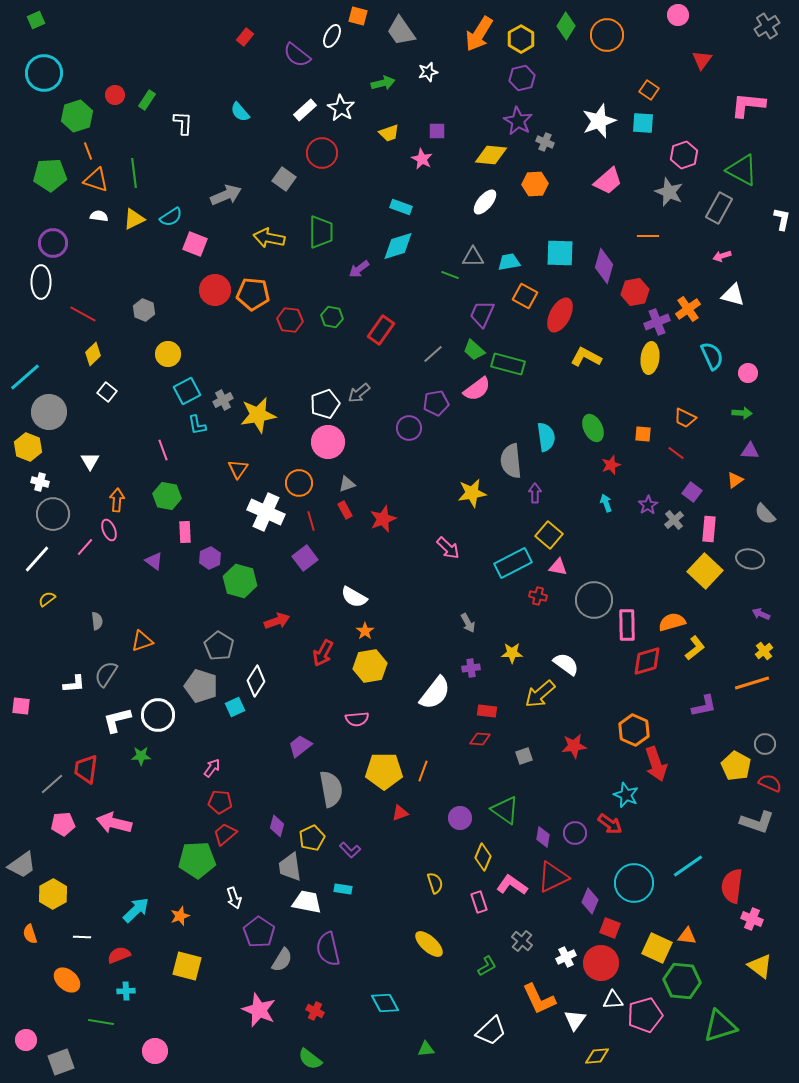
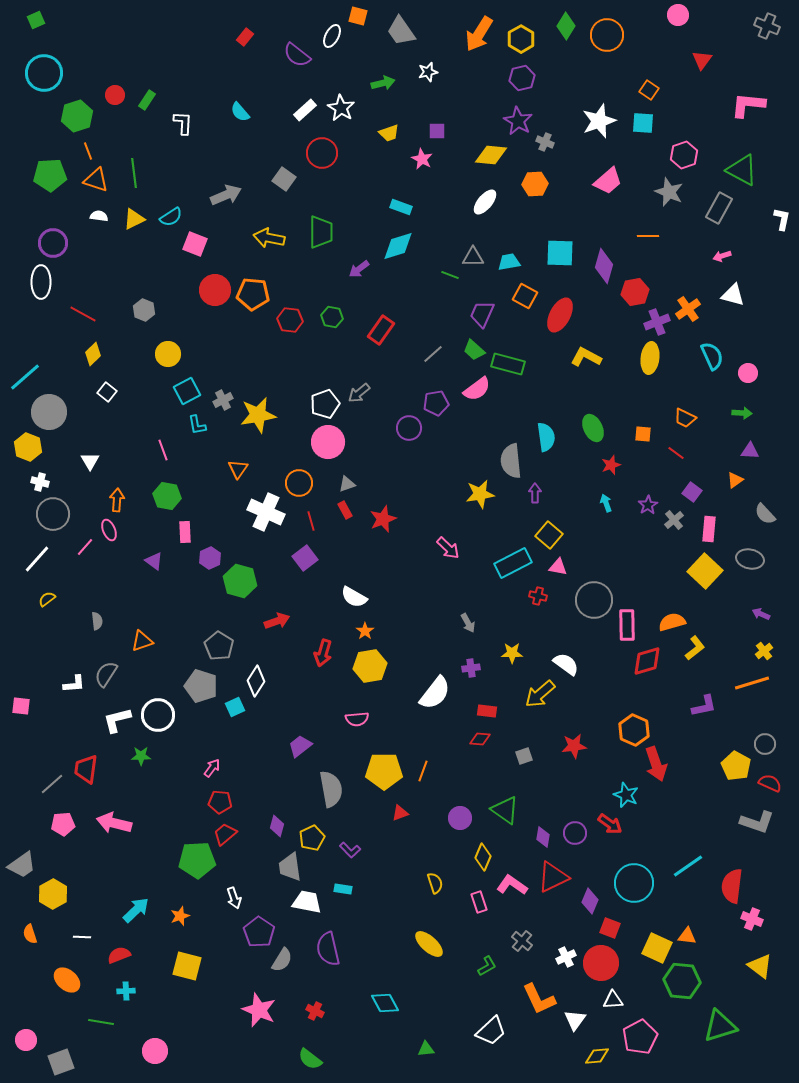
gray cross at (767, 26): rotated 35 degrees counterclockwise
yellow star at (472, 493): moved 8 px right, 1 px down
red arrow at (323, 653): rotated 12 degrees counterclockwise
pink pentagon at (645, 1015): moved 5 px left, 22 px down; rotated 12 degrees counterclockwise
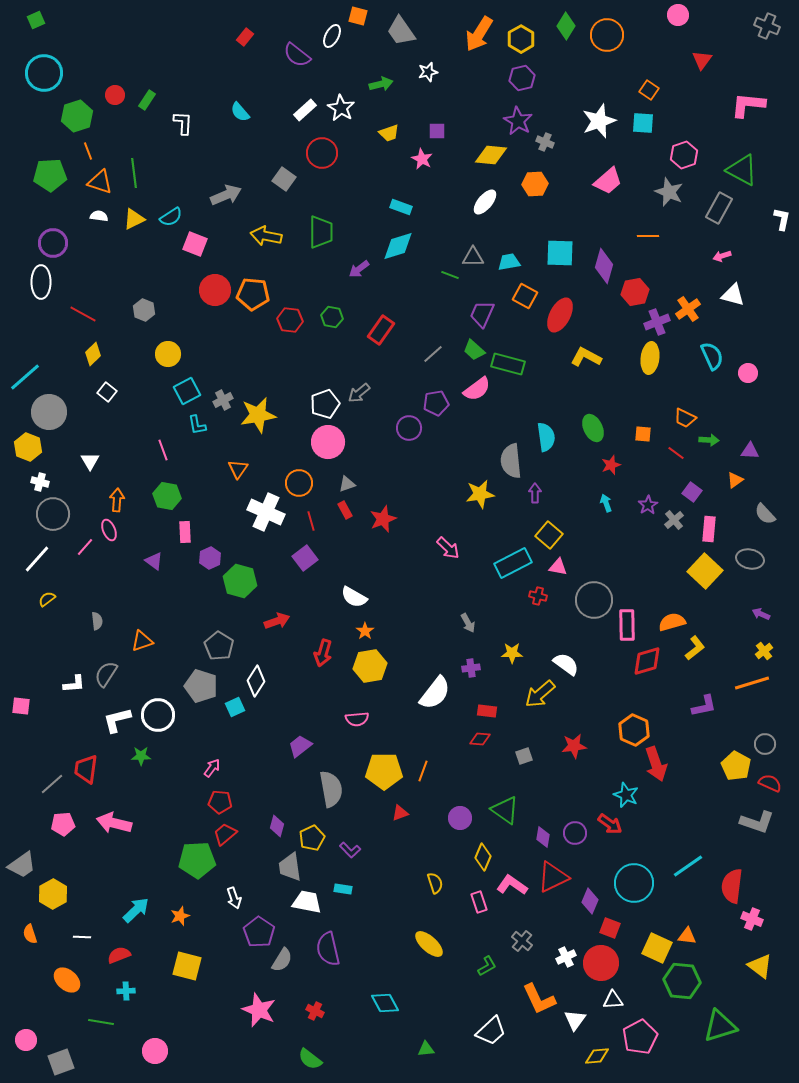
green arrow at (383, 83): moved 2 px left, 1 px down
orange triangle at (96, 180): moved 4 px right, 2 px down
yellow arrow at (269, 238): moved 3 px left, 2 px up
green arrow at (742, 413): moved 33 px left, 27 px down
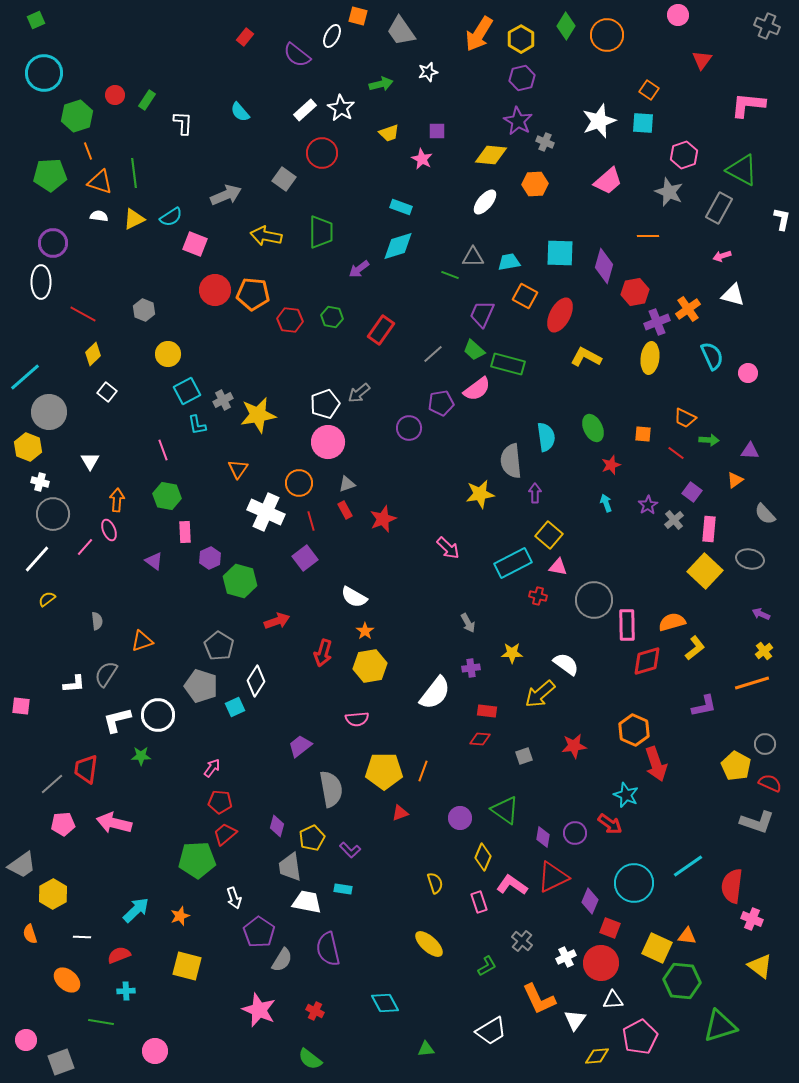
purple pentagon at (436, 403): moved 5 px right
white trapezoid at (491, 1031): rotated 12 degrees clockwise
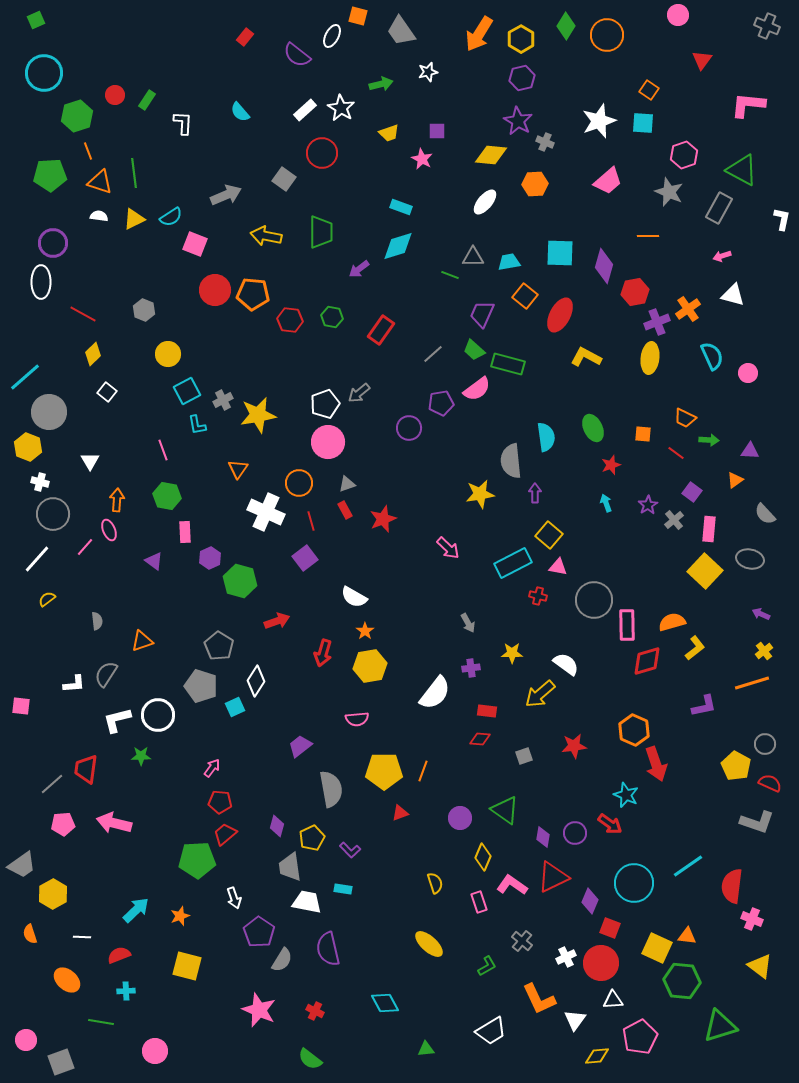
orange square at (525, 296): rotated 10 degrees clockwise
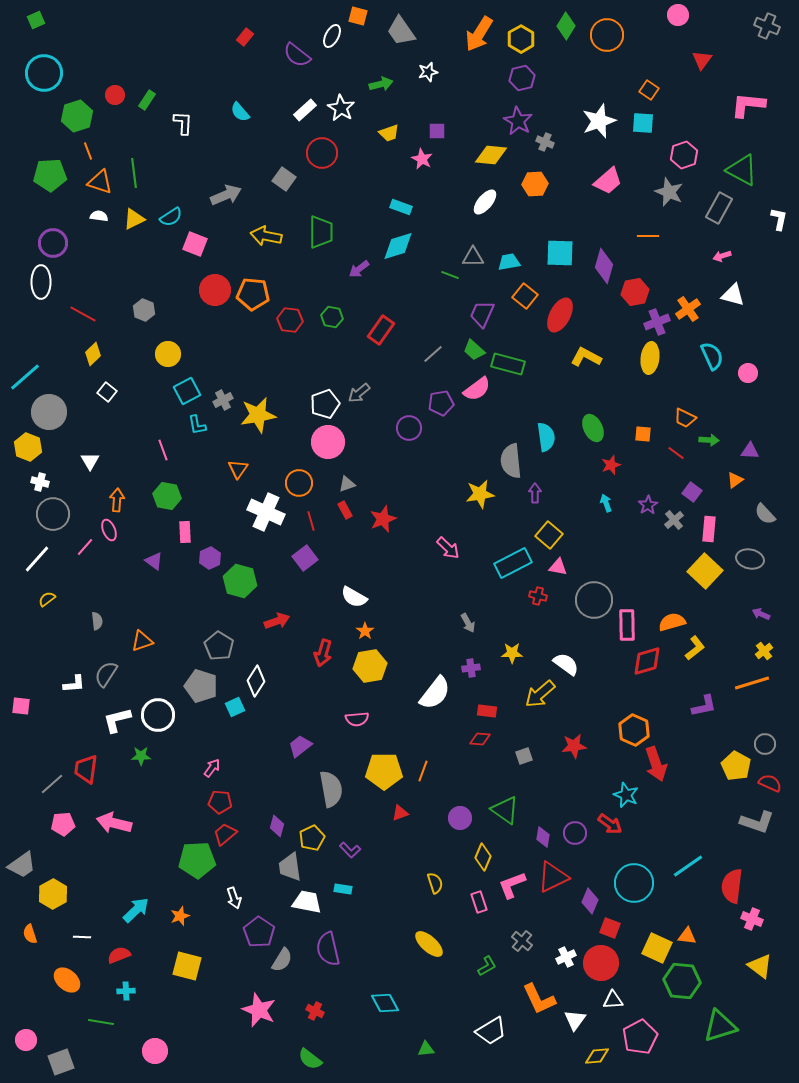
white L-shape at (782, 219): moved 3 px left
pink L-shape at (512, 885): rotated 56 degrees counterclockwise
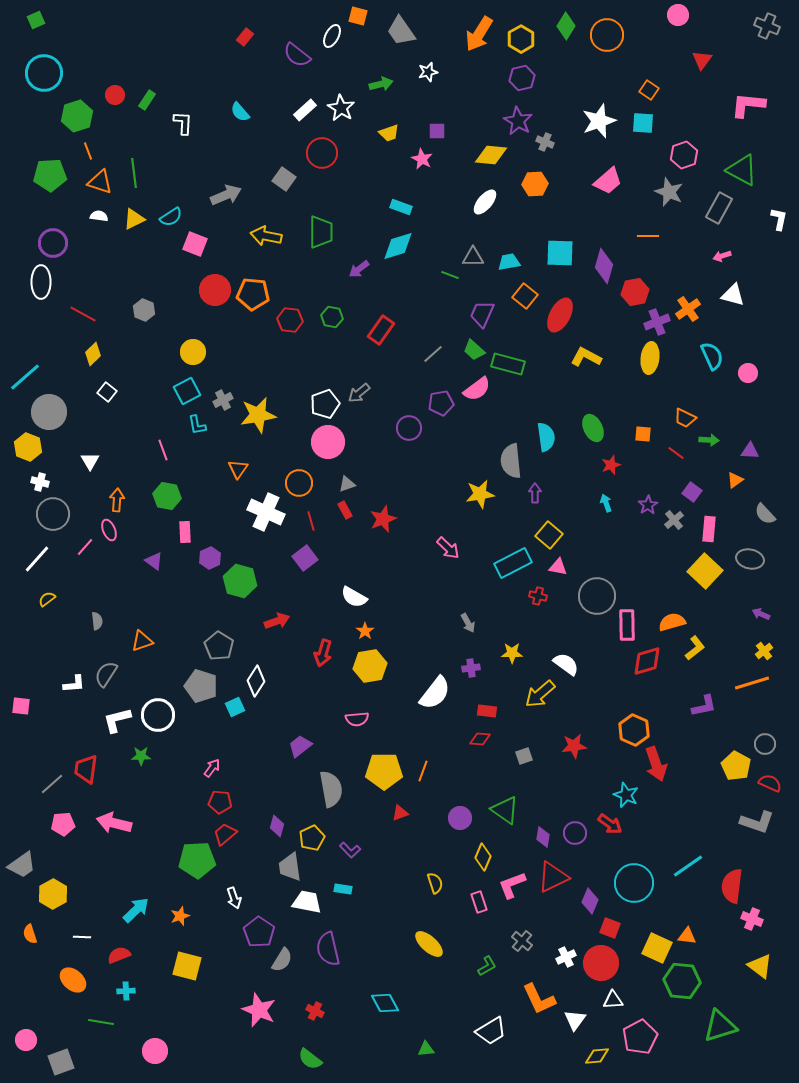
yellow circle at (168, 354): moved 25 px right, 2 px up
gray circle at (594, 600): moved 3 px right, 4 px up
orange ellipse at (67, 980): moved 6 px right
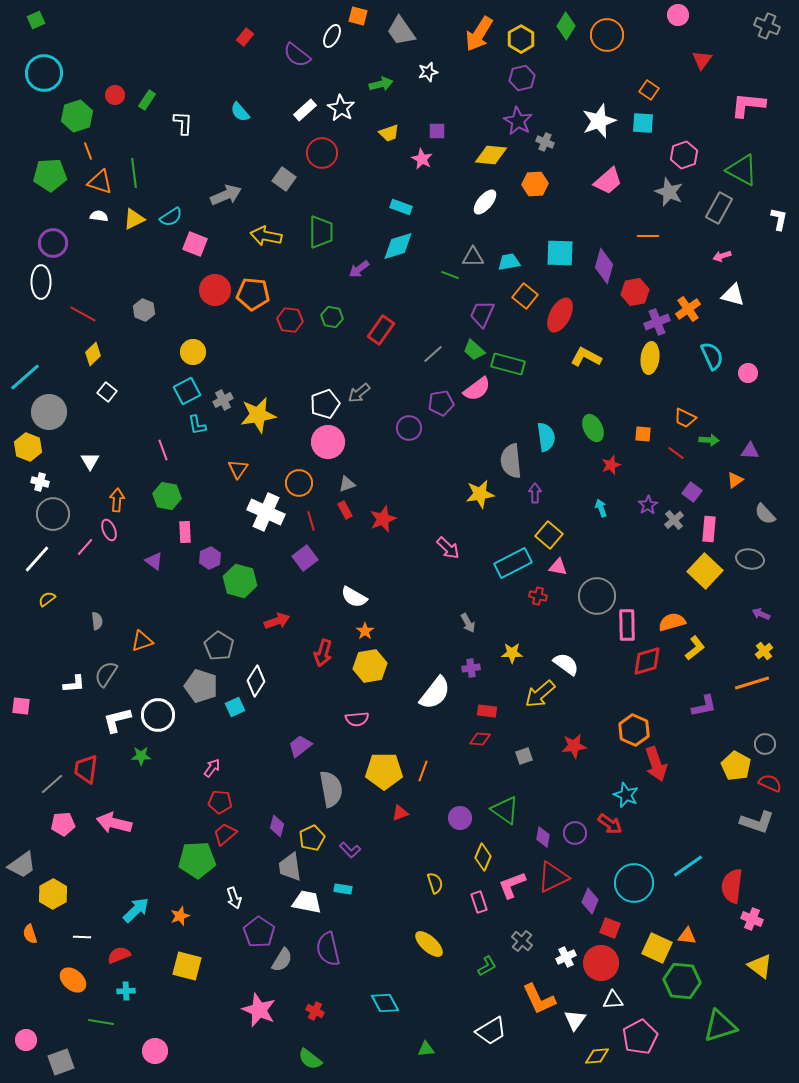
cyan arrow at (606, 503): moved 5 px left, 5 px down
